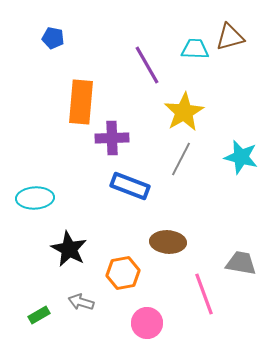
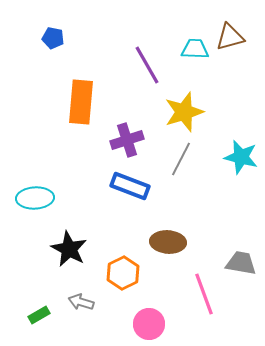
yellow star: rotated 12 degrees clockwise
purple cross: moved 15 px right, 2 px down; rotated 16 degrees counterclockwise
orange hexagon: rotated 16 degrees counterclockwise
pink circle: moved 2 px right, 1 px down
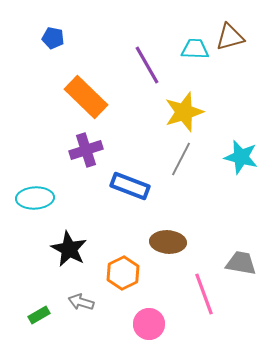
orange rectangle: moved 5 px right, 5 px up; rotated 51 degrees counterclockwise
purple cross: moved 41 px left, 10 px down
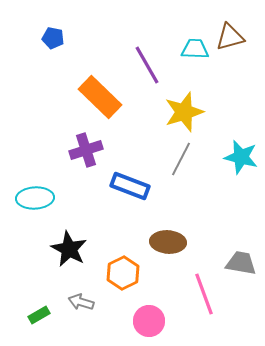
orange rectangle: moved 14 px right
pink circle: moved 3 px up
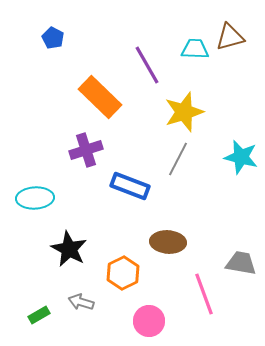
blue pentagon: rotated 15 degrees clockwise
gray line: moved 3 px left
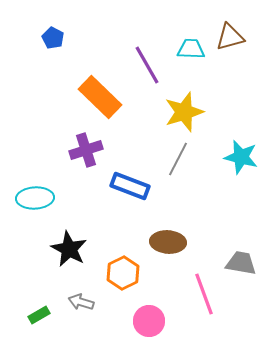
cyan trapezoid: moved 4 px left
